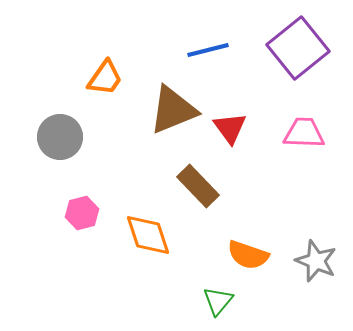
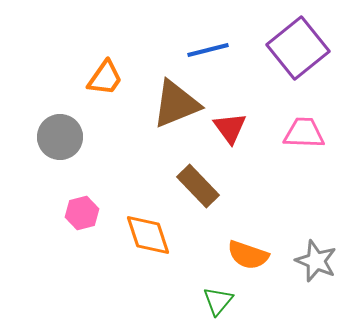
brown triangle: moved 3 px right, 6 px up
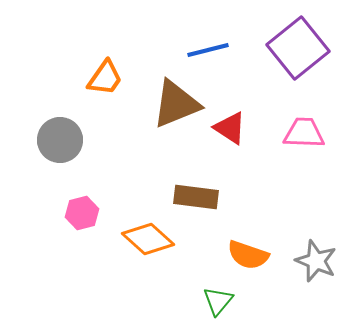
red triangle: rotated 21 degrees counterclockwise
gray circle: moved 3 px down
brown rectangle: moved 2 px left, 11 px down; rotated 39 degrees counterclockwise
orange diamond: moved 4 px down; rotated 30 degrees counterclockwise
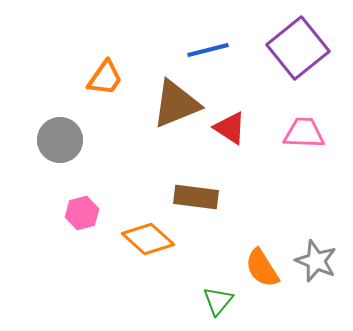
orange semicircle: moved 14 px right, 13 px down; rotated 39 degrees clockwise
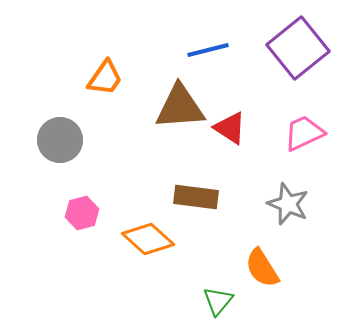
brown triangle: moved 4 px right, 3 px down; rotated 18 degrees clockwise
pink trapezoid: rotated 27 degrees counterclockwise
gray star: moved 28 px left, 57 px up
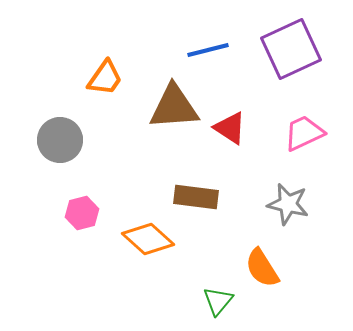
purple square: moved 7 px left, 1 px down; rotated 14 degrees clockwise
brown triangle: moved 6 px left
gray star: rotated 9 degrees counterclockwise
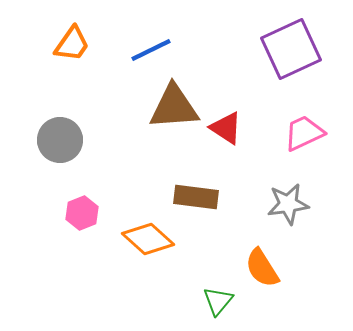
blue line: moved 57 px left; rotated 12 degrees counterclockwise
orange trapezoid: moved 33 px left, 34 px up
red triangle: moved 4 px left
gray star: rotated 21 degrees counterclockwise
pink hexagon: rotated 8 degrees counterclockwise
